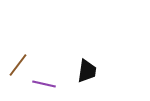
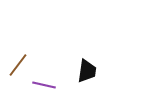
purple line: moved 1 px down
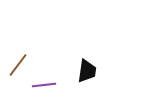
purple line: rotated 20 degrees counterclockwise
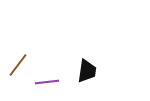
purple line: moved 3 px right, 3 px up
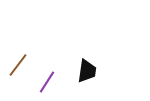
purple line: rotated 50 degrees counterclockwise
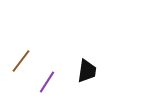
brown line: moved 3 px right, 4 px up
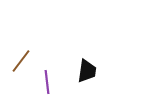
purple line: rotated 40 degrees counterclockwise
